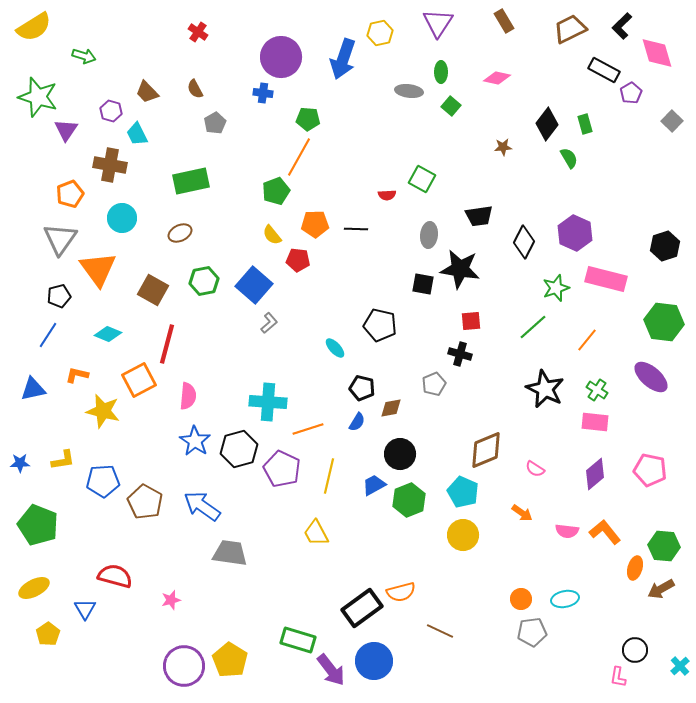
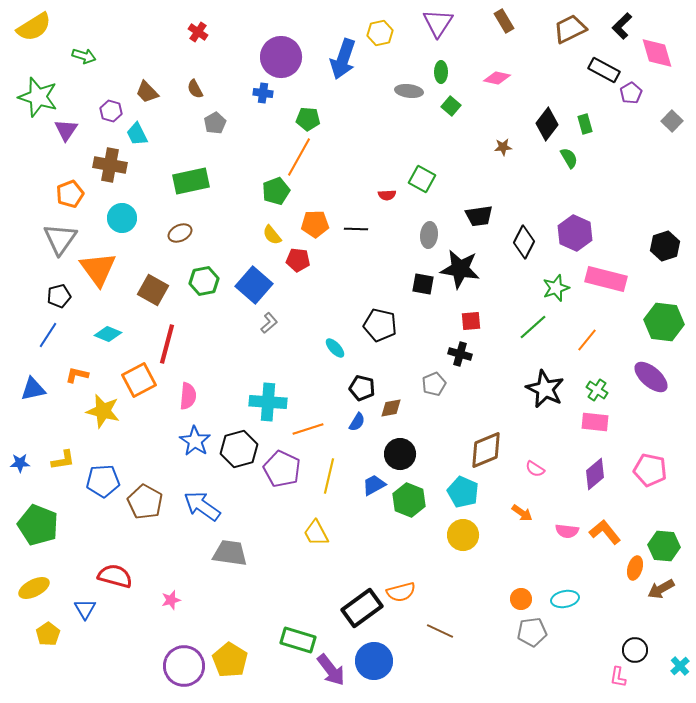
green hexagon at (409, 500): rotated 16 degrees counterclockwise
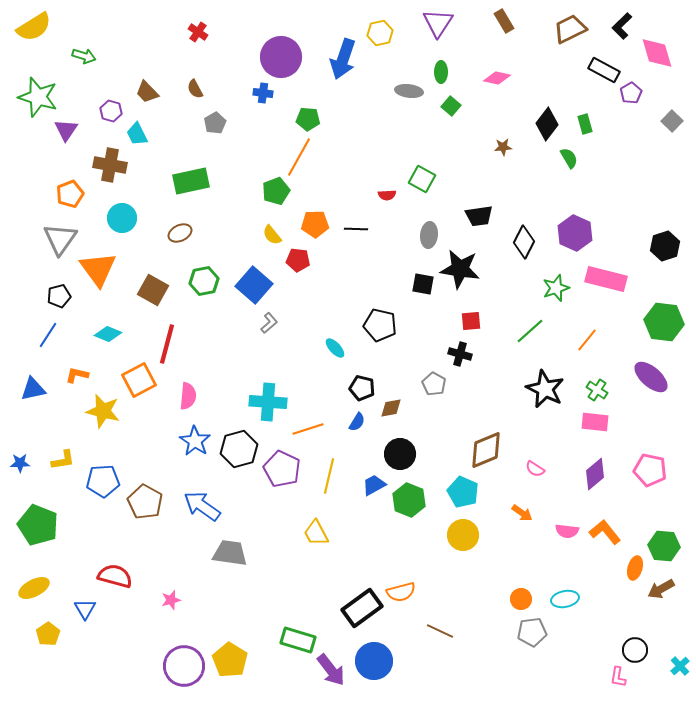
green line at (533, 327): moved 3 px left, 4 px down
gray pentagon at (434, 384): rotated 20 degrees counterclockwise
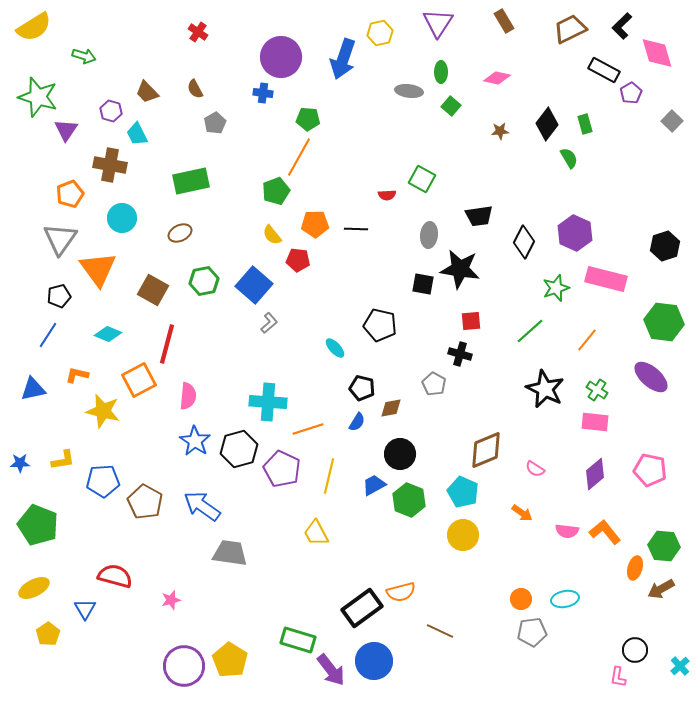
brown star at (503, 147): moved 3 px left, 16 px up
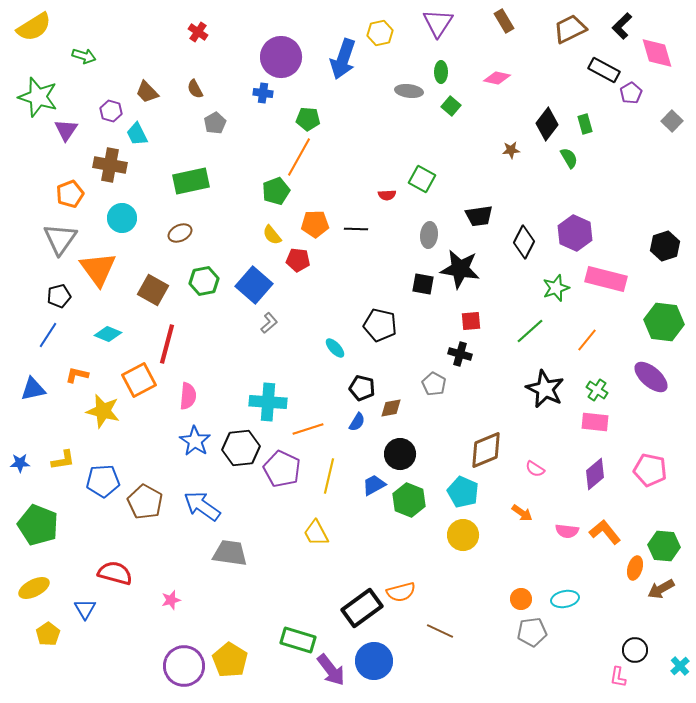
brown star at (500, 131): moved 11 px right, 19 px down
black hexagon at (239, 449): moved 2 px right, 1 px up; rotated 9 degrees clockwise
red semicircle at (115, 576): moved 3 px up
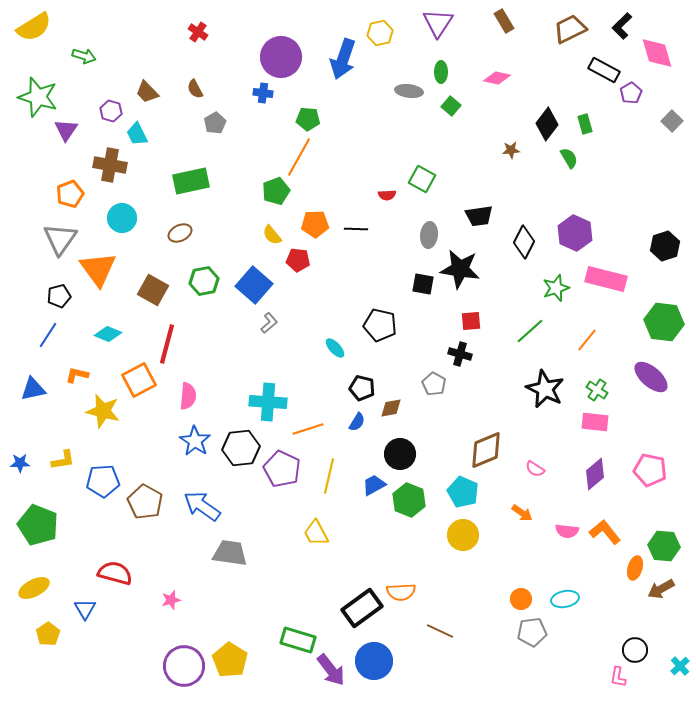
orange semicircle at (401, 592): rotated 12 degrees clockwise
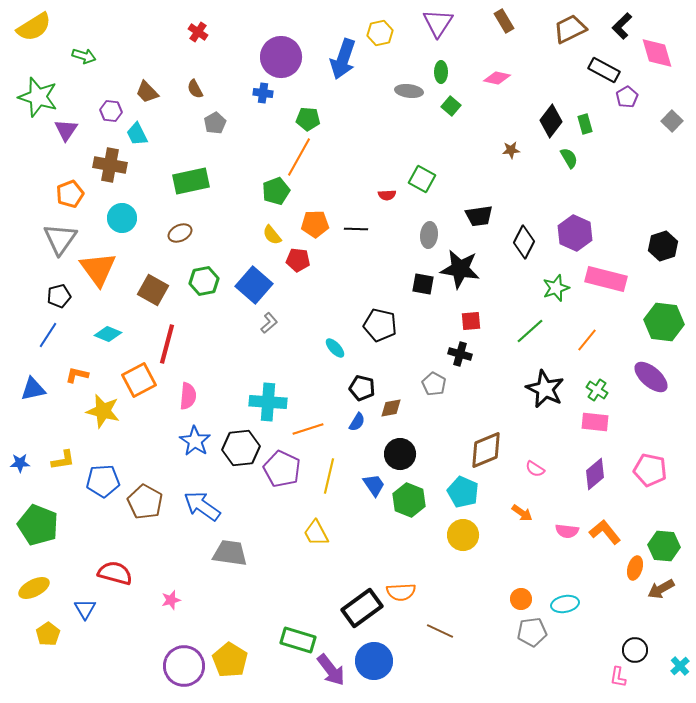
purple pentagon at (631, 93): moved 4 px left, 4 px down
purple hexagon at (111, 111): rotated 10 degrees counterclockwise
black diamond at (547, 124): moved 4 px right, 3 px up
black hexagon at (665, 246): moved 2 px left
blue trapezoid at (374, 485): rotated 85 degrees clockwise
cyan ellipse at (565, 599): moved 5 px down
